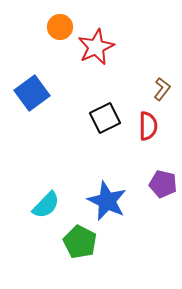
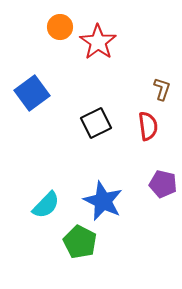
red star: moved 2 px right, 5 px up; rotated 12 degrees counterclockwise
brown L-shape: rotated 20 degrees counterclockwise
black square: moved 9 px left, 5 px down
red semicircle: rotated 8 degrees counterclockwise
blue star: moved 4 px left
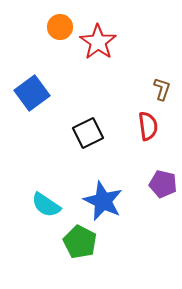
black square: moved 8 px left, 10 px down
cyan semicircle: rotated 80 degrees clockwise
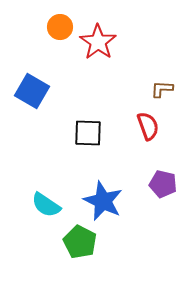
brown L-shape: rotated 105 degrees counterclockwise
blue square: moved 2 px up; rotated 24 degrees counterclockwise
red semicircle: rotated 12 degrees counterclockwise
black square: rotated 28 degrees clockwise
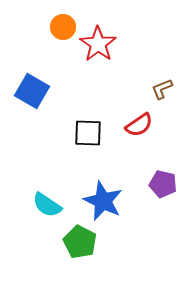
orange circle: moved 3 px right
red star: moved 2 px down
brown L-shape: rotated 25 degrees counterclockwise
red semicircle: moved 9 px left, 1 px up; rotated 76 degrees clockwise
cyan semicircle: moved 1 px right
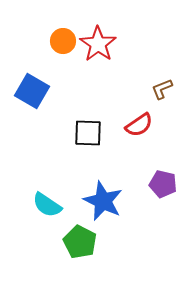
orange circle: moved 14 px down
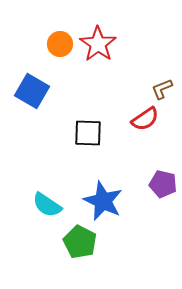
orange circle: moved 3 px left, 3 px down
red semicircle: moved 6 px right, 6 px up
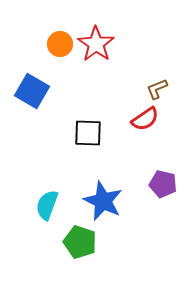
red star: moved 2 px left
brown L-shape: moved 5 px left
cyan semicircle: rotated 76 degrees clockwise
green pentagon: rotated 8 degrees counterclockwise
